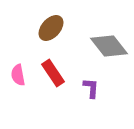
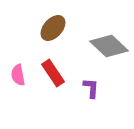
brown ellipse: moved 2 px right
gray diamond: rotated 9 degrees counterclockwise
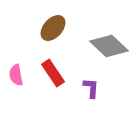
pink semicircle: moved 2 px left
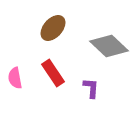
pink semicircle: moved 1 px left, 3 px down
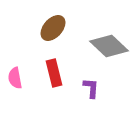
red rectangle: moved 1 px right; rotated 20 degrees clockwise
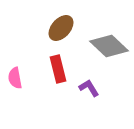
brown ellipse: moved 8 px right
red rectangle: moved 4 px right, 4 px up
purple L-shape: moved 2 px left; rotated 35 degrees counterclockwise
